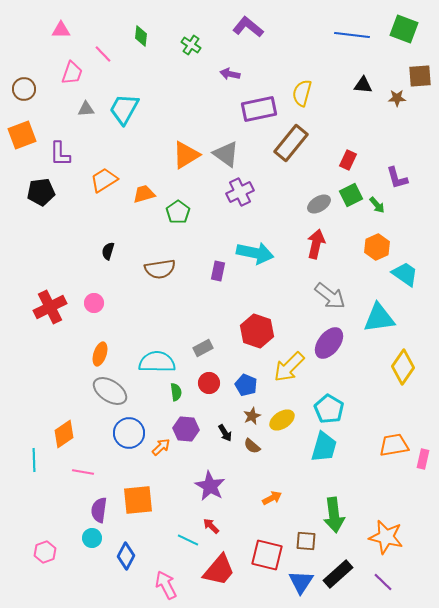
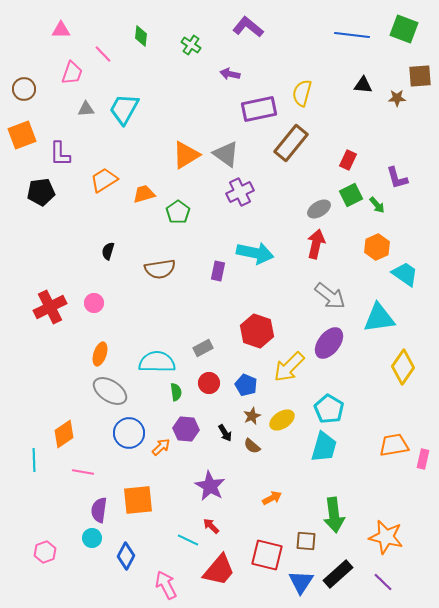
gray ellipse at (319, 204): moved 5 px down
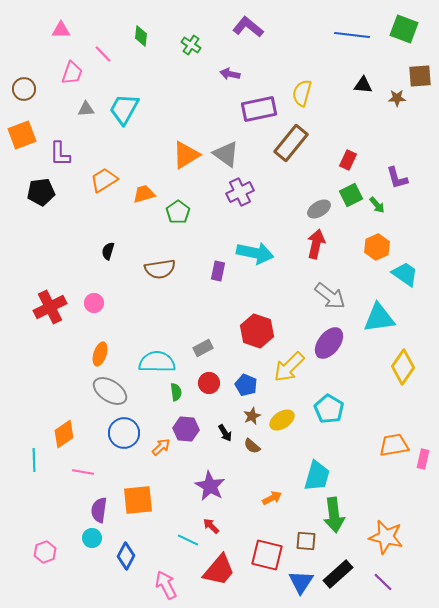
blue circle at (129, 433): moved 5 px left
cyan trapezoid at (324, 447): moved 7 px left, 29 px down
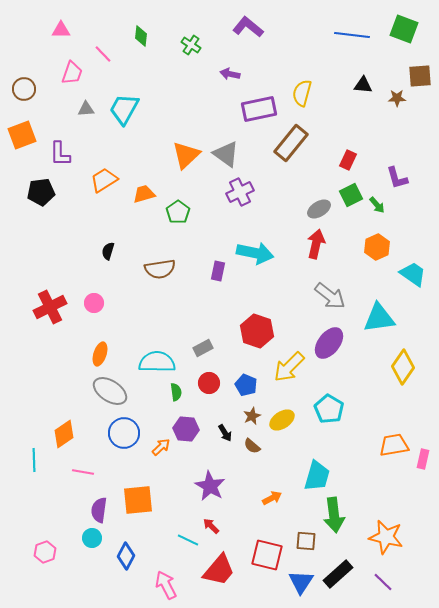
orange triangle at (186, 155): rotated 12 degrees counterclockwise
cyan trapezoid at (405, 274): moved 8 px right
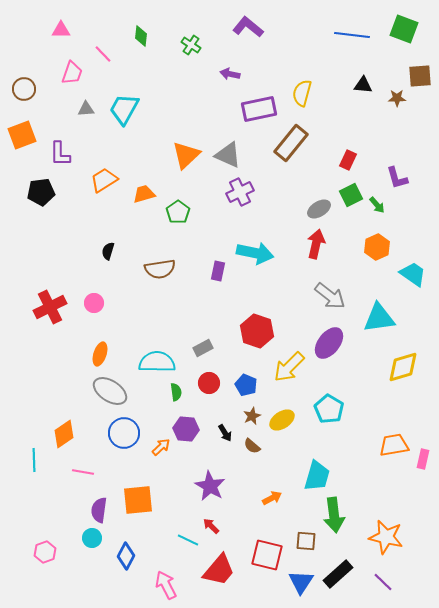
gray triangle at (226, 154): moved 2 px right, 1 px down; rotated 12 degrees counterclockwise
yellow diamond at (403, 367): rotated 40 degrees clockwise
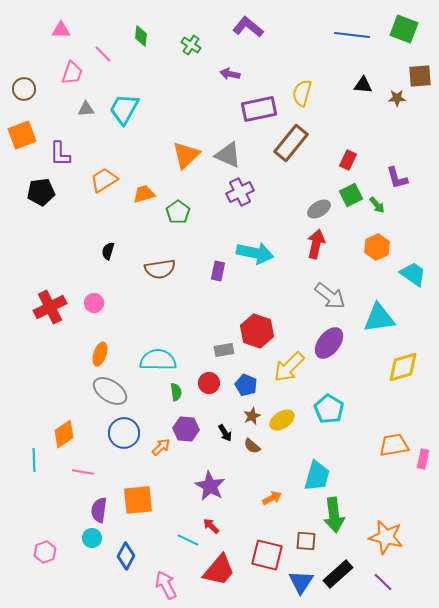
gray rectangle at (203, 348): moved 21 px right, 2 px down; rotated 18 degrees clockwise
cyan semicircle at (157, 362): moved 1 px right, 2 px up
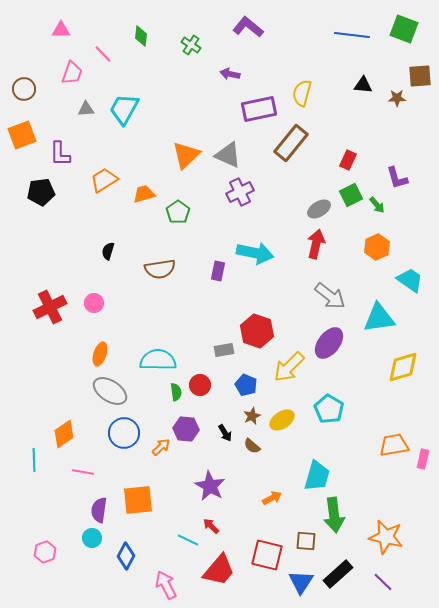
cyan trapezoid at (413, 274): moved 3 px left, 6 px down
red circle at (209, 383): moved 9 px left, 2 px down
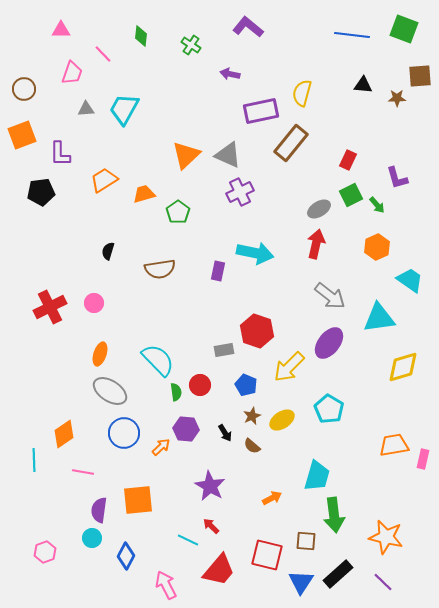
purple rectangle at (259, 109): moved 2 px right, 2 px down
cyan semicircle at (158, 360): rotated 45 degrees clockwise
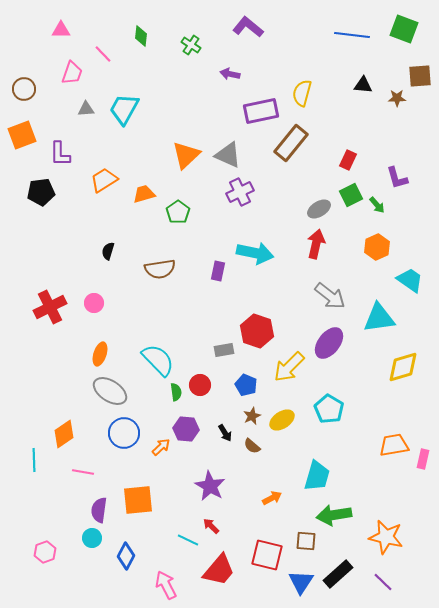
green arrow at (334, 515): rotated 88 degrees clockwise
